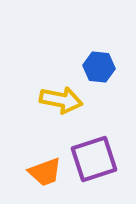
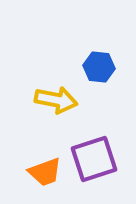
yellow arrow: moved 5 px left
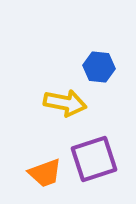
yellow arrow: moved 9 px right, 3 px down
orange trapezoid: moved 1 px down
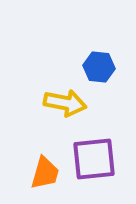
purple square: rotated 12 degrees clockwise
orange trapezoid: rotated 54 degrees counterclockwise
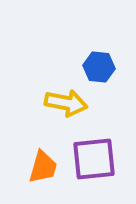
yellow arrow: moved 1 px right
orange trapezoid: moved 2 px left, 6 px up
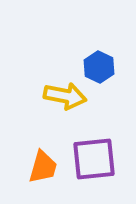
blue hexagon: rotated 20 degrees clockwise
yellow arrow: moved 1 px left, 7 px up
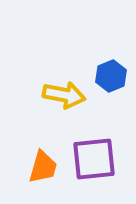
blue hexagon: moved 12 px right, 9 px down; rotated 12 degrees clockwise
yellow arrow: moved 1 px left, 1 px up
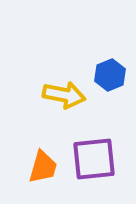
blue hexagon: moved 1 px left, 1 px up
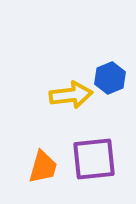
blue hexagon: moved 3 px down
yellow arrow: moved 7 px right; rotated 18 degrees counterclockwise
